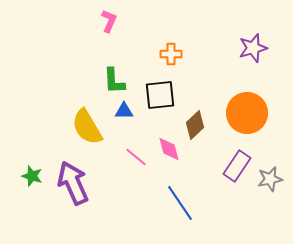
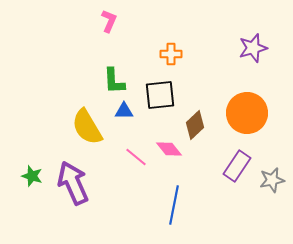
pink diamond: rotated 24 degrees counterclockwise
gray star: moved 2 px right, 1 px down
blue line: moved 6 px left, 2 px down; rotated 45 degrees clockwise
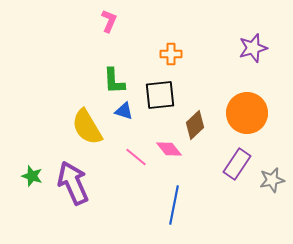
blue triangle: rotated 18 degrees clockwise
purple rectangle: moved 2 px up
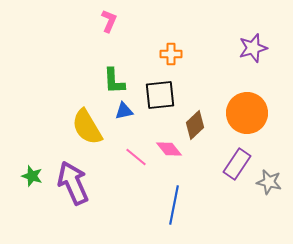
blue triangle: rotated 30 degrees counterclockwise
gray star: moved 3 px left, 2 px down; rotated 25 degrees clockwise
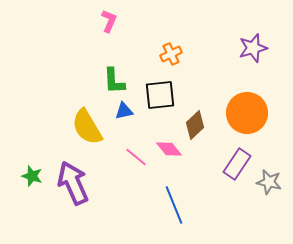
orange cross: rotated 25 degrees counterclockwise
blue line: rotated 33 degrees counterclockwise
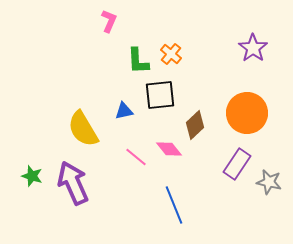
purple star: rotated 20 degrees counterclockwise
orange cross: rotated 25 degrees counterclockwise
green L-shape: moved 24 px right, 20 px up
yellow semicircle: moved 4 px left, 2 px down
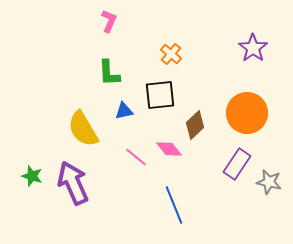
green L-shape: moved 29 px left, 12 px down
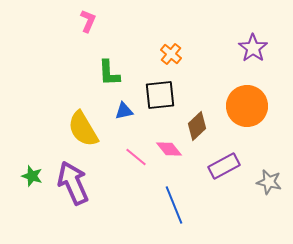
pink L-shape: moved 21 px left
orange circle: moved 7 px up
brown diamond: moved 2 px right, 1 px down
purple rectangle: moved 13 px left, 2 px down; rotated 28 degrees clockwise
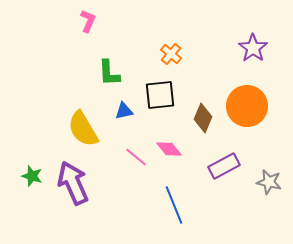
brown diamond: moved 6 px right, 8 px up; rotated 24 degrees counterclockwise
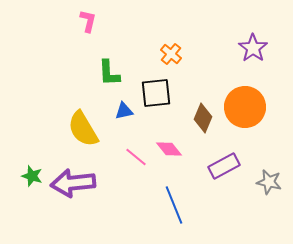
pink L-shape: rotated 10 degrees counterclockwise
black square: moved 4 px left, 2 px up
orange circle: moved 2 px left, 1 px down
purple arrow: rotated 72 degrees counterclockwise
